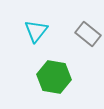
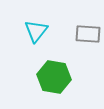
gray rectangle: rotated 35 degrees counterclockwise
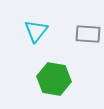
green hexagon: moved 2 px down
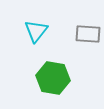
green hexagon: moved 1 px left, 1 px up
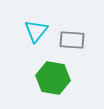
gray rectangle: moved 16 px left, 6 px down
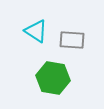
cyan triangle: rotated 35 degrees counterclockwise
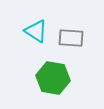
gray rectangle: moved 1 px left, 2 px up
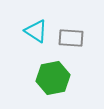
green hexagon: rotated 20 degrees counterclockwise
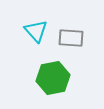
cyan triangle: rotated 15 degrees clockwise
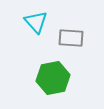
cyan triangle: moved 9 px up
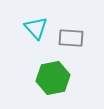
cyan triangle: moved 6 px down
